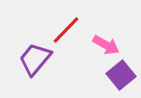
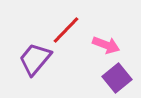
pink arrow: rotated 8 degrees counterclockwise
purple square: moved 4 px left, 3 px down
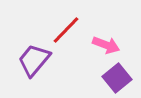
purple trapezoid: moved 1 px left, 1 px down
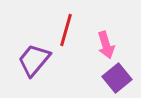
red line: rotated 28 degrees counterclockwise
pink arrow: rotated 52 degrees clockwise
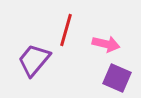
pink arrow: moved 1 px up; rotated 60 degrees counterclockwise
purple square: rotated 28 degrees counterclockwise
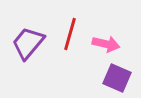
red line: moved 4 px right, 4 px down
purple trapezoid: moved 6 px left, 17 px up
